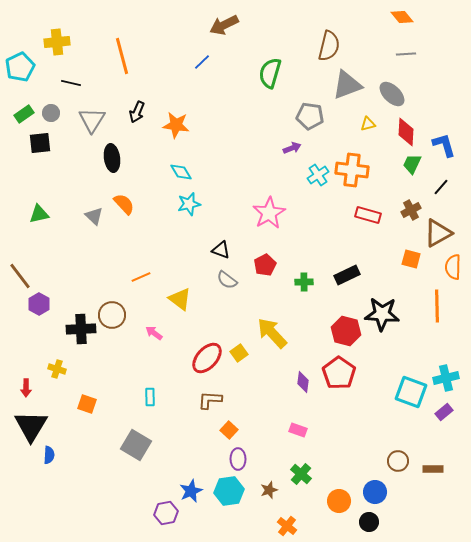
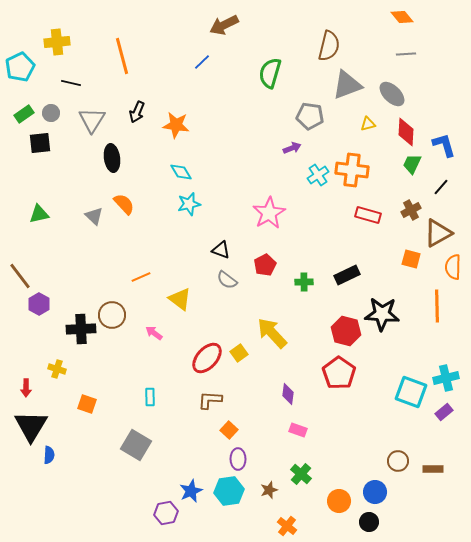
purple diamond at (303, 382): moved 15 px left, 12 px down
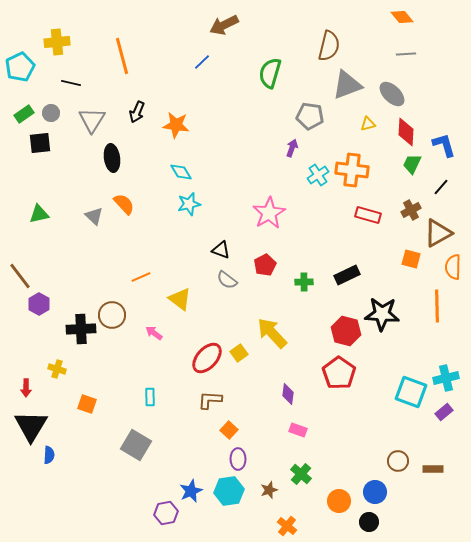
purple arrow at (292, 148): rotated 48 degrees counterclockwise
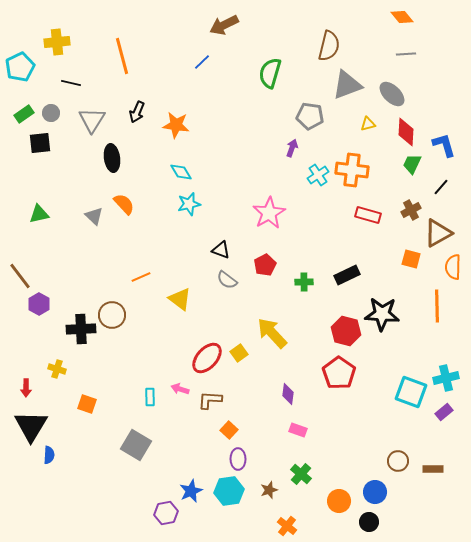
pink arrow at (154, 333): moved 26 px right, 56 px down; rotated 18 degrees counterclockwise
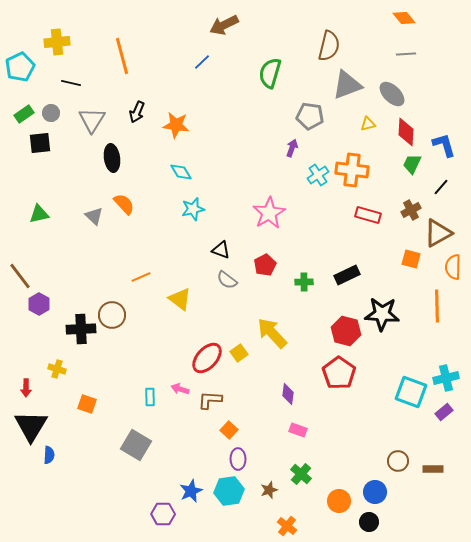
orange diamond at (402, 17): moved 2 px right, 1 px down
cyan star at (189, 204): moved 4 px right, 5 px down
purple hexagon at (166, 513): moved 3 px left, 1 px down; rotated 10 degrees clockwise
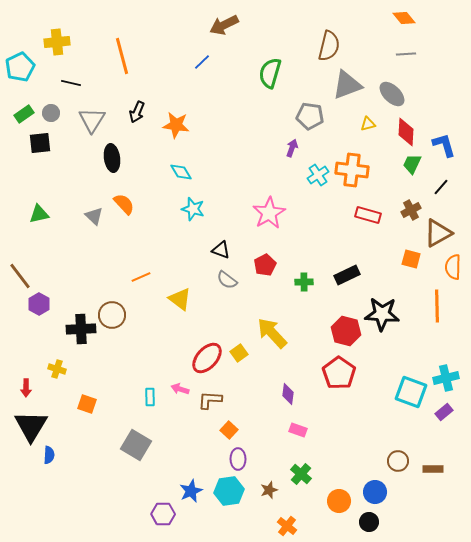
cyan star at (193, 209): rotated 30 degrees clockwise
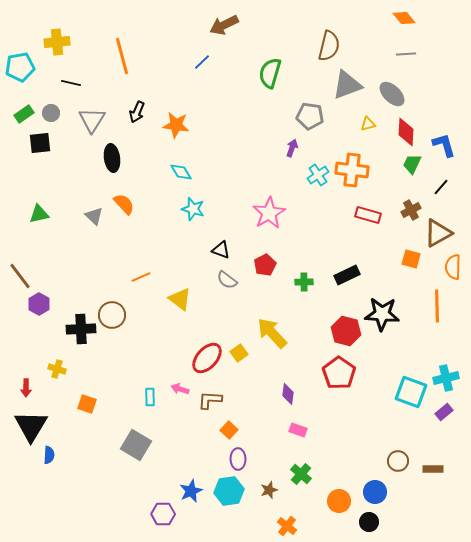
cyan pentagon at (20, 67): rotated 16 degrees clockwise
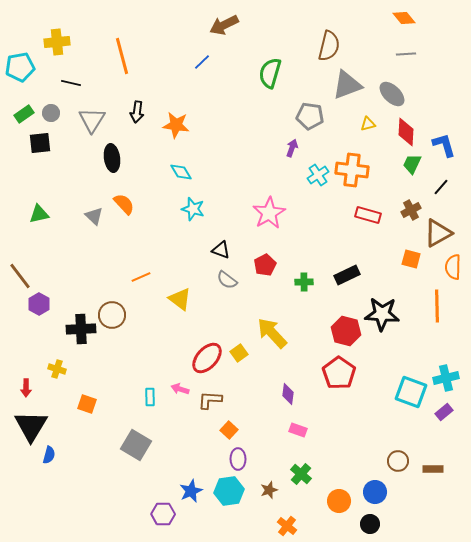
black arrow at (137, 112): rotated 15 degrees counterclockwise
blue semicircle at (49, 455): rotated 12 degrees clockwise
black circle at (369, 522): moved 1 px right, 2 px down
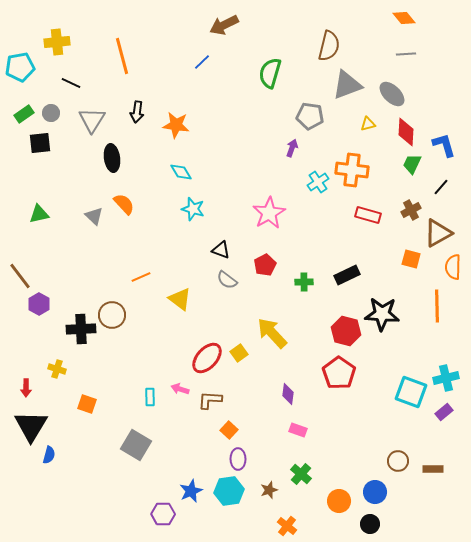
black line at (71, 83): rotated 12 degrees clockwise
cyan cross at (318, 175): moved 7 px down
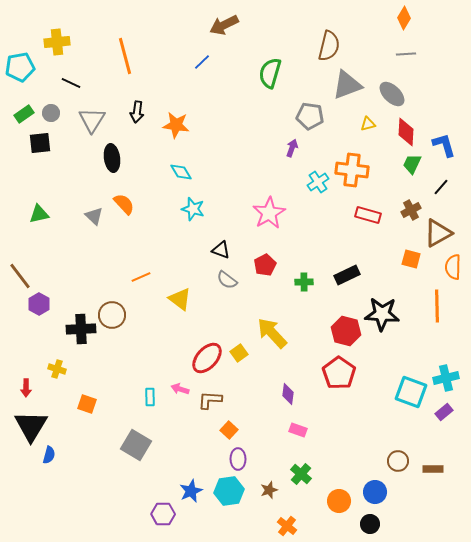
orange diamond at (404, 18): rotated 70 degrees clockwise
orange line at (122, 56): moved 3 px right
